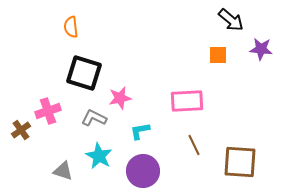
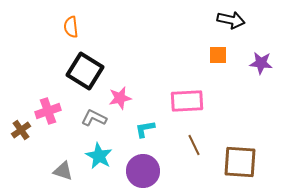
black arrow: rotated 28 degrees counterclockwise
purple star: moved 14 px down
black square: moved 1 px right, 2 px up; rotated 15 degrees clockwise
cyan L-shape: moved 5 px right, 2 px up
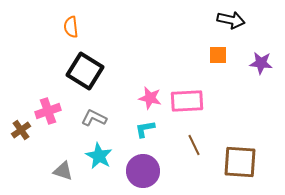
pink star: moved 30 px right; rotated 25 degrees clockwise
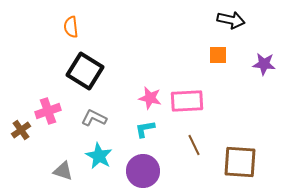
purple star: moved 3 px right, 1 px down
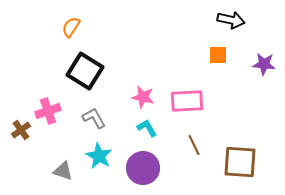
orange semicircle: rotated 40 degrees clockwise
pink star: moved 7 px left, 1 px up
gray L-shape: rotated 35 degrees clockwise
cyan L-shape: moved 2 px right, 1 px up; rotated 70 degrees clockwise
purple circle: moved 3 px up
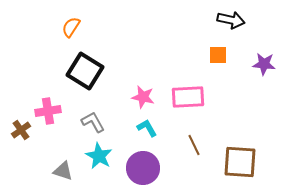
pink rectangle: moved 1 px right, 4 px up
pink cross: rotated 10 degrees clockwise
gray L-shape: moved 1 px left, 4 px down
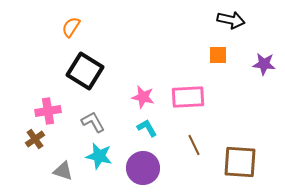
brown cross: moved 14 px right, 9 px down
cyan star: rotated 16 degrees counterclockwise
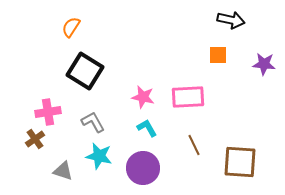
pink cross: moved 1 px down
